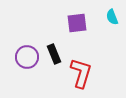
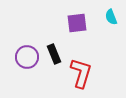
cyan semicircle: moved 1 px left
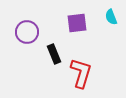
purple circle: moved 25 px up
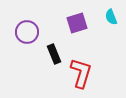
purple square: rotated 10 degrees counterclockwise
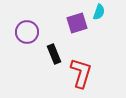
cyan semicircle: moved 12 px left, 5 px up; rotated 140 degrees counterclockwise
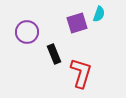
cyan semicircle: moved 2 px down
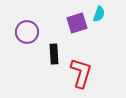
black rectangle: rotated 18 degrees clockwise
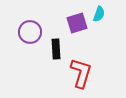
purple circle: moved 3 px right
black rectangle: moved 2 px right, 5 px up
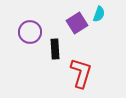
purple square: rotated 15 degrees counterclockwise
black rectangle: moved 1 px left
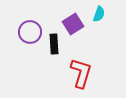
purple square: moved 4 px left, 1 px down
black rectangle: moved 1 px left, 5 px up
